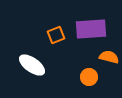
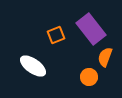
purple rectangle: rotated 56 degrees clockwise
orange semicircle: moved 4 px left; rotated 84 degrees counterclockwise
white ellipse: moved 1 px right, 1 px down
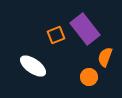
purple rectangle: moved 6 px left
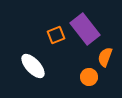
white ellipse: rotated 12 degrees clockwise
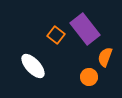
orange square: rotated 30 degrees counterclockwise
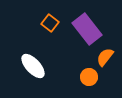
purple rectangle: moved 2 px right
orange square: moved 6 px left, 12 px up
orange semicircle: rotated 18 degrees clockwise
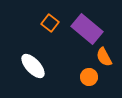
purple rectangle: rotated 12 degrees counterclockwise
orange semicircle: moved 1 px left; rotated 66 degrees counterclockwise
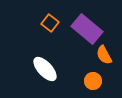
orange semicircle: moved 2 px up
white ellipse: moved 12 px right, 3 px down
orange circle: moved 4 px right, 4 px down
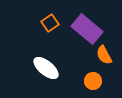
orange square: rotated 18 degrees clockwise
white ellipse: moved 1 px right, 1 px up; rotated 8 degrees counterclockwise
